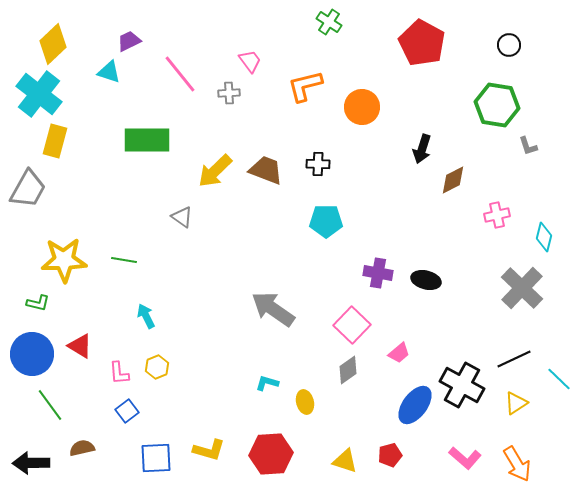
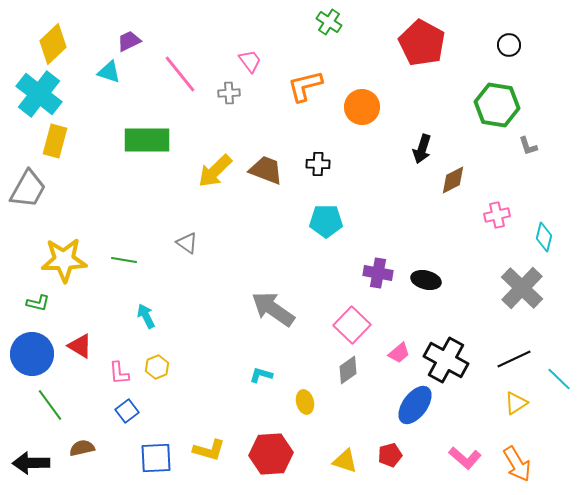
gray triangle at (182, 217): moved 5 px right, 26 px down
cyan L-shape at (267, 383): moved 6 px left, 8 px up
black cross at (462, 385): moved 16 px left, 25 px up
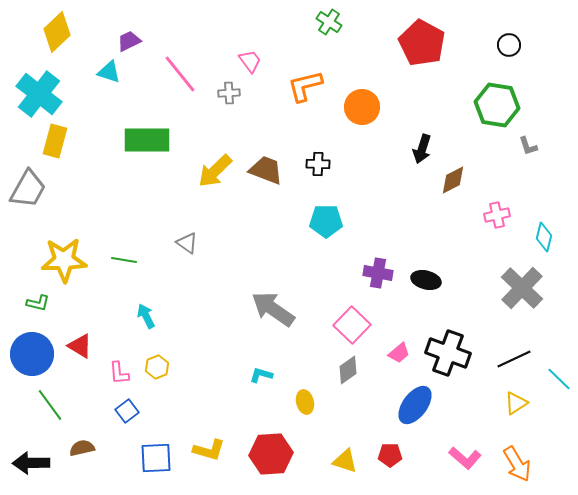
yellow diamond at (53, 44): moved 4 px right, 12 px up
black cross at (446, 360): moved 2 px right, 7 px up; rotated 9 degrees counterclockwise
red pentagon at (390, 455): rotated 15 degrees clockwise
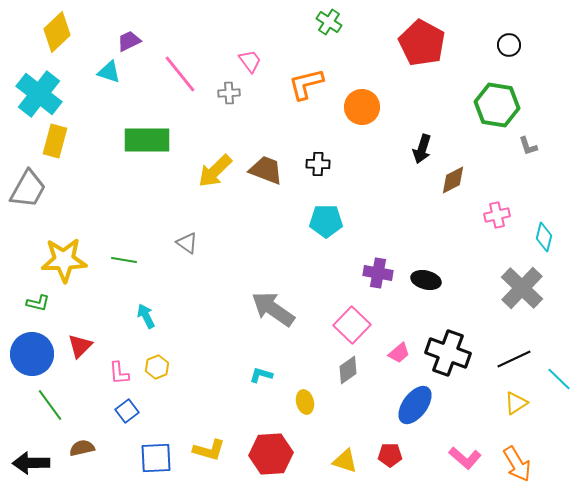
orange L-shape at (305, 86): moved 1 px right, 2 px up
red triangle at (80, 346): rotated 44 degrees clockwise
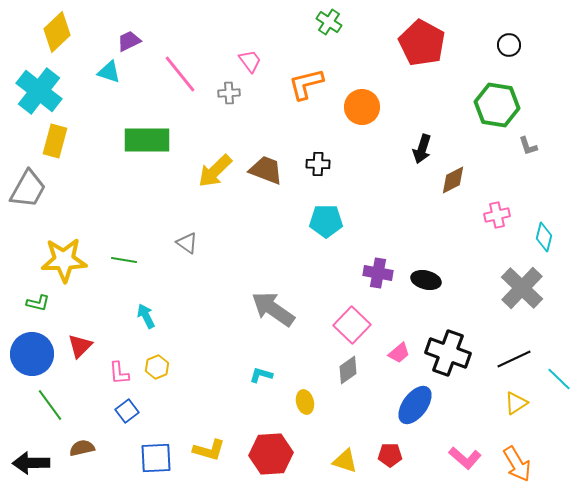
cyan cross at (39, 94): moved 3 px up
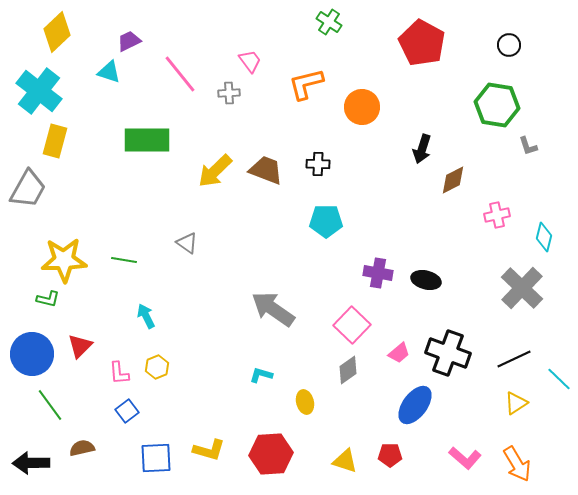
green L-shape at (38, 303): moved 10 px right, 4 px up
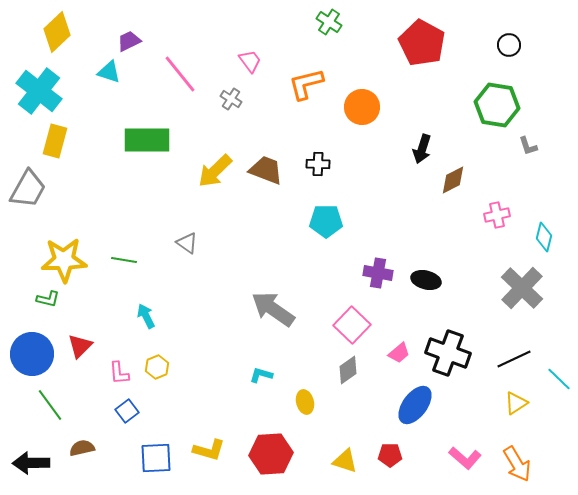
gray cross at (229, 93): moved 2 px right, 6 px down; rotated 35 degrees clockwise
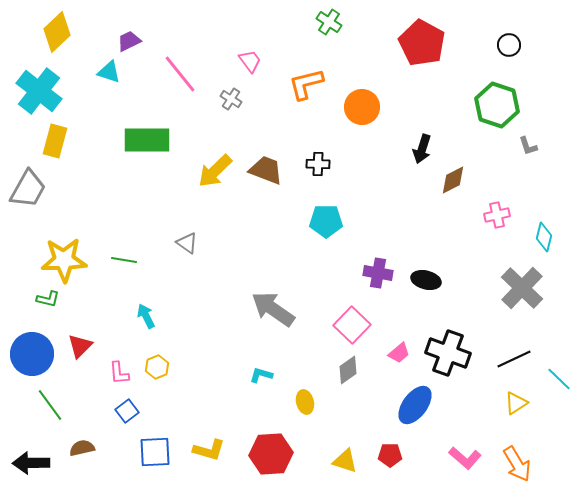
green hexagon at (497, 105): rotated 9 degrees clockwise
blue square at (156, 458): moved 1 px left, 6 px up
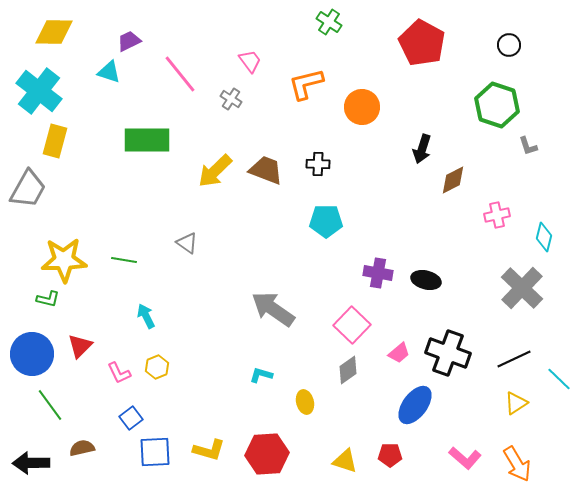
yellow diamond at (57, 32): moved 3 px left; rotated 45 degrees clockwise
pink L-shape at (119, 373): rotated 20 degrees counterclockwise
blue square at (127, 411): moved 4 px right, 7 px down
red hexagon at (271, 454): moved 4 px left
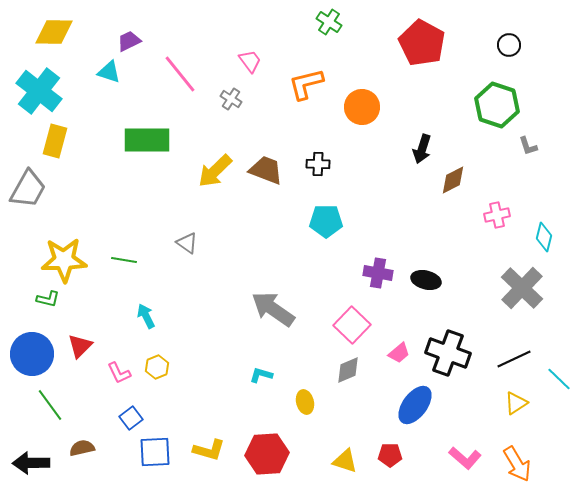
gray diamond at (348, 370): rotated 12 degrees clockwise
